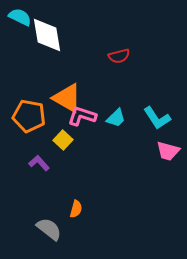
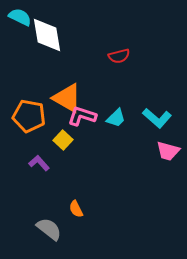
cyan L-shape: rotated 16 degrees counterclockwise
orange semicircle: rotated 138 degrees clockwise
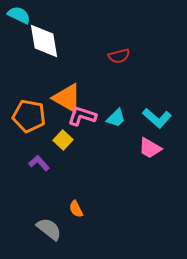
cyan semicircle: moved 1 px left, 2 px up
white diamond: moved 3 px left, 6 px down
pink trapezoid: moved 18 px left, 3 px up; rotated 15 degrees clockwise
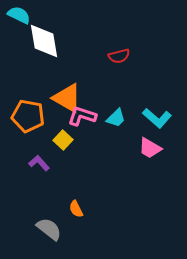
orange pentagon: moved 1 px left
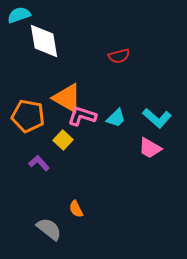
cyan semicircle: rotated 45 degrees counterclockwise
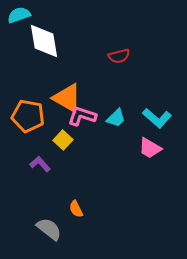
purple L-shape: moved 1 px right, 1 px down
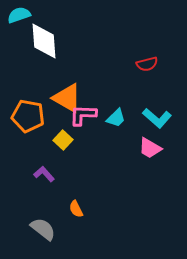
white diamond: rotated 6 degrees clockwise
red semicircle: moved 28 px right, 8 px down
pink L-shape: moved 1 px right, 1 px up; rotated 16 degrees counterclockwise
purple L-shape: moved 4 px right, 10 px down
gray semicircle: moved 6 px left
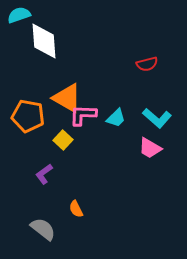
purple L-shape: rotated 85 degrees counterclockwise
